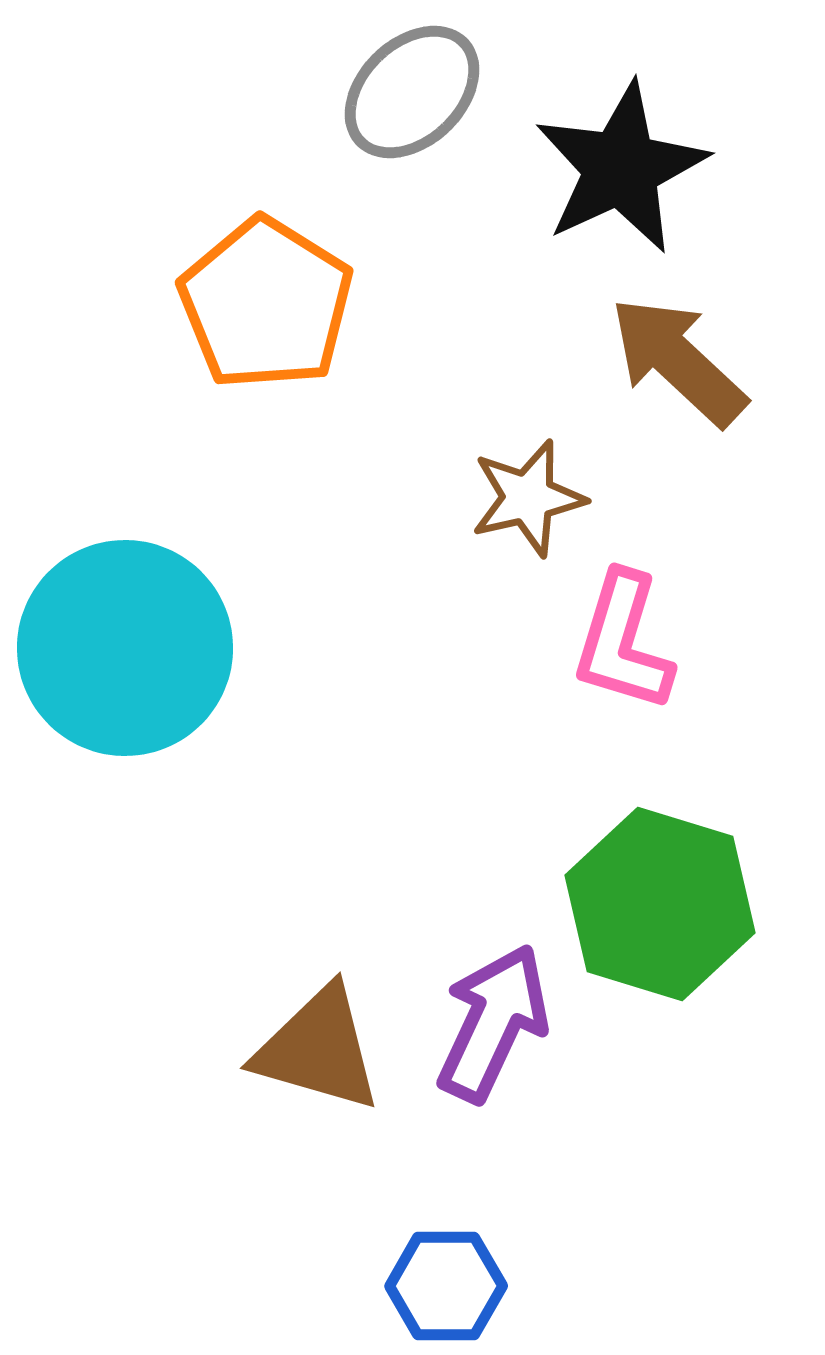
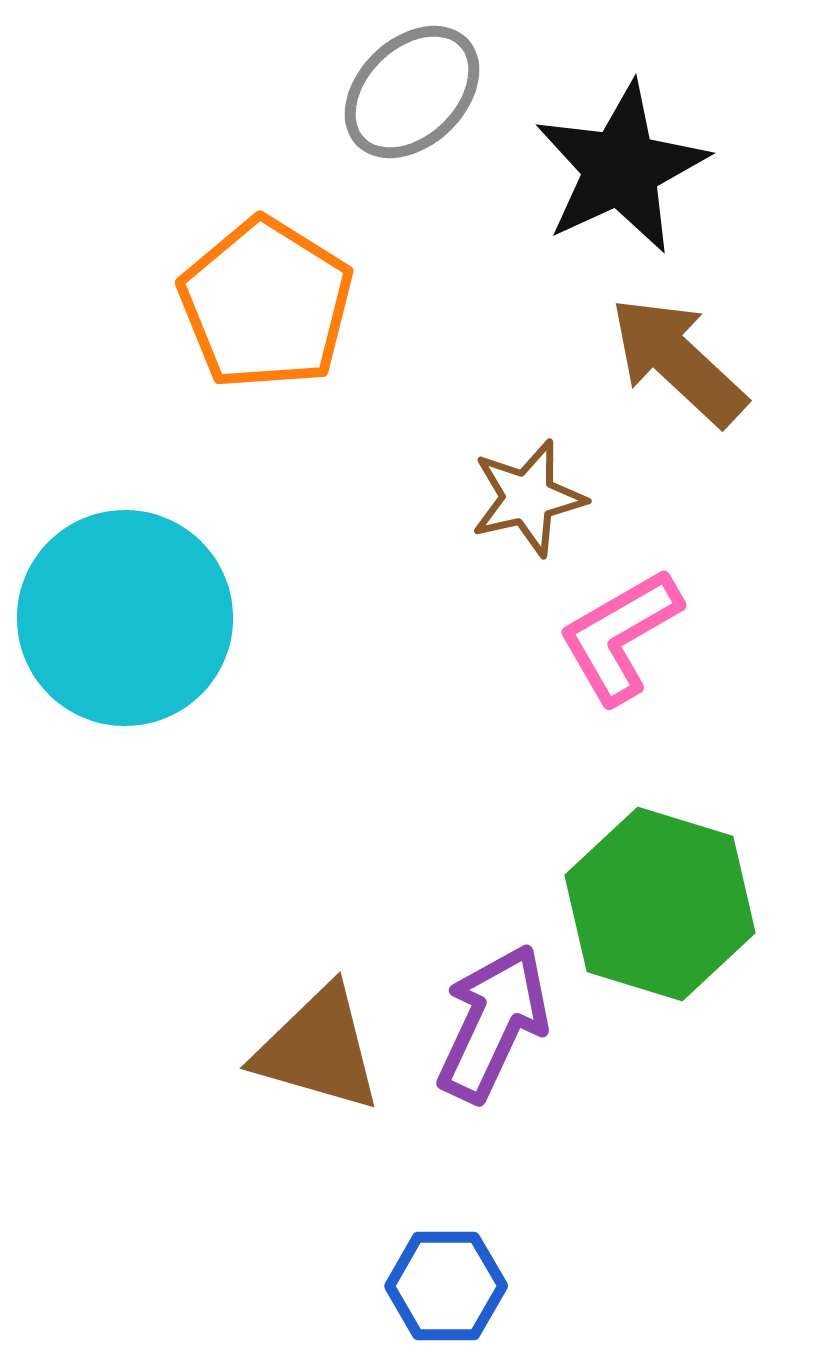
pink L-shape: moved 3 px left, 6 px up; rotated 43 degrees clockwise
cyan circle: moved 30 px up
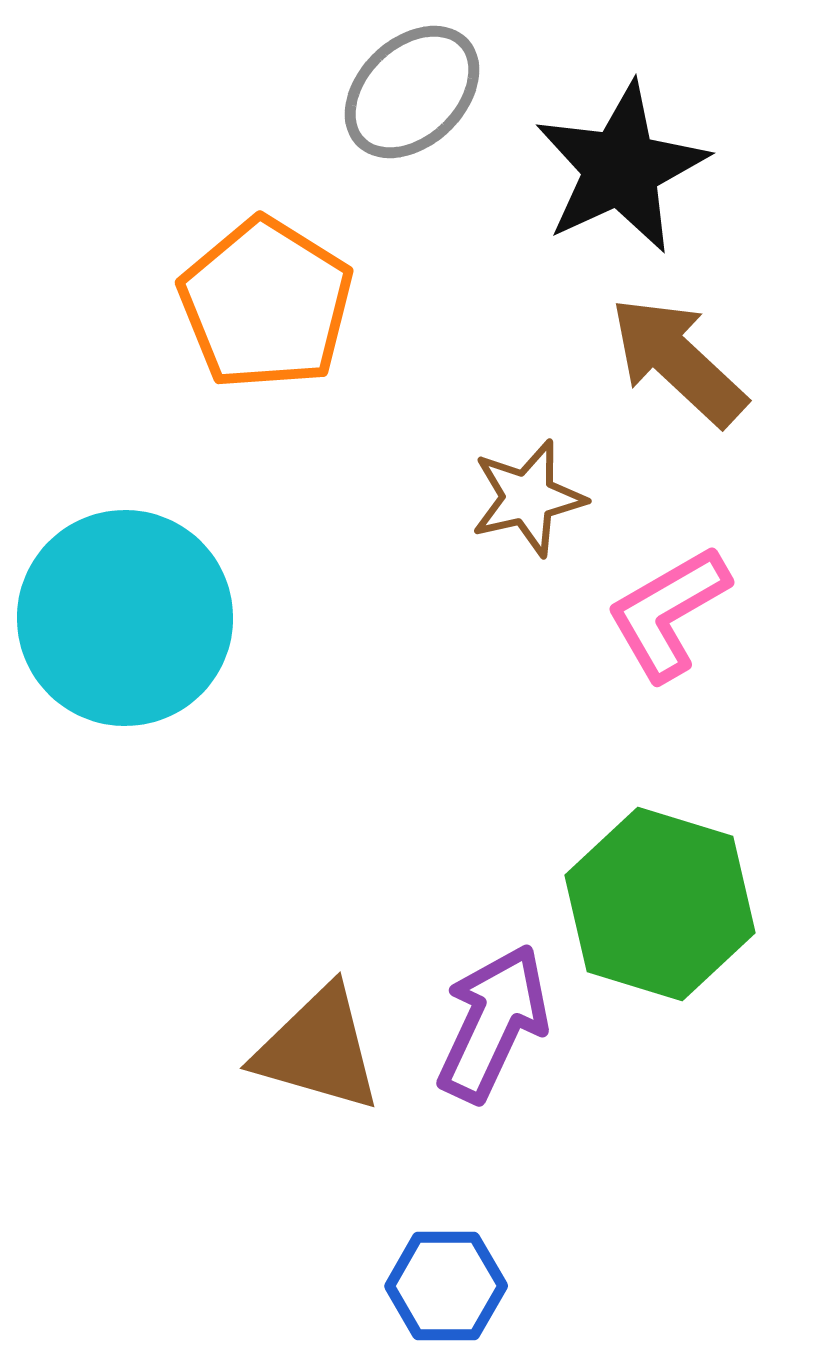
pink L-shape: moved 48 px right, 23 px up
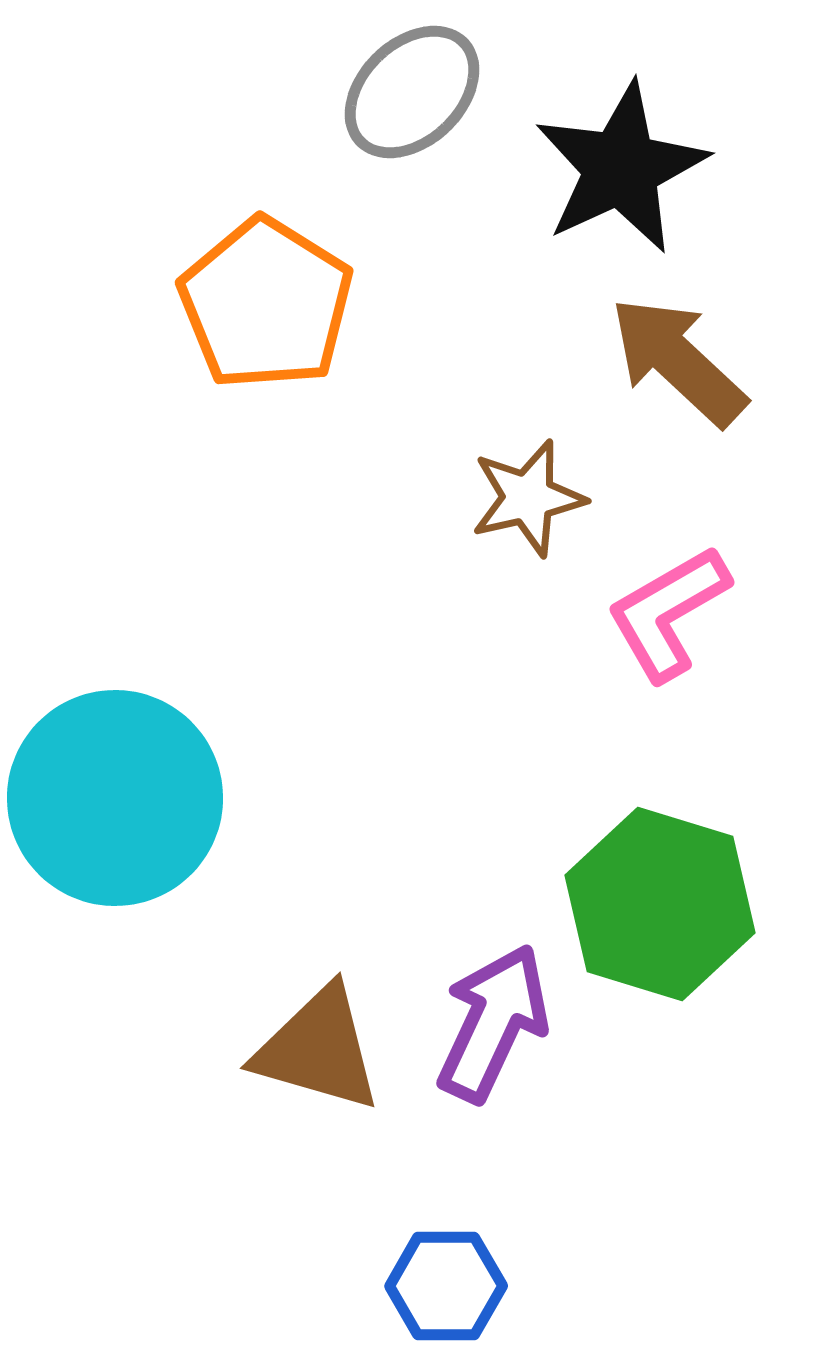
cyan circle: moved 10 px left, 180 px down
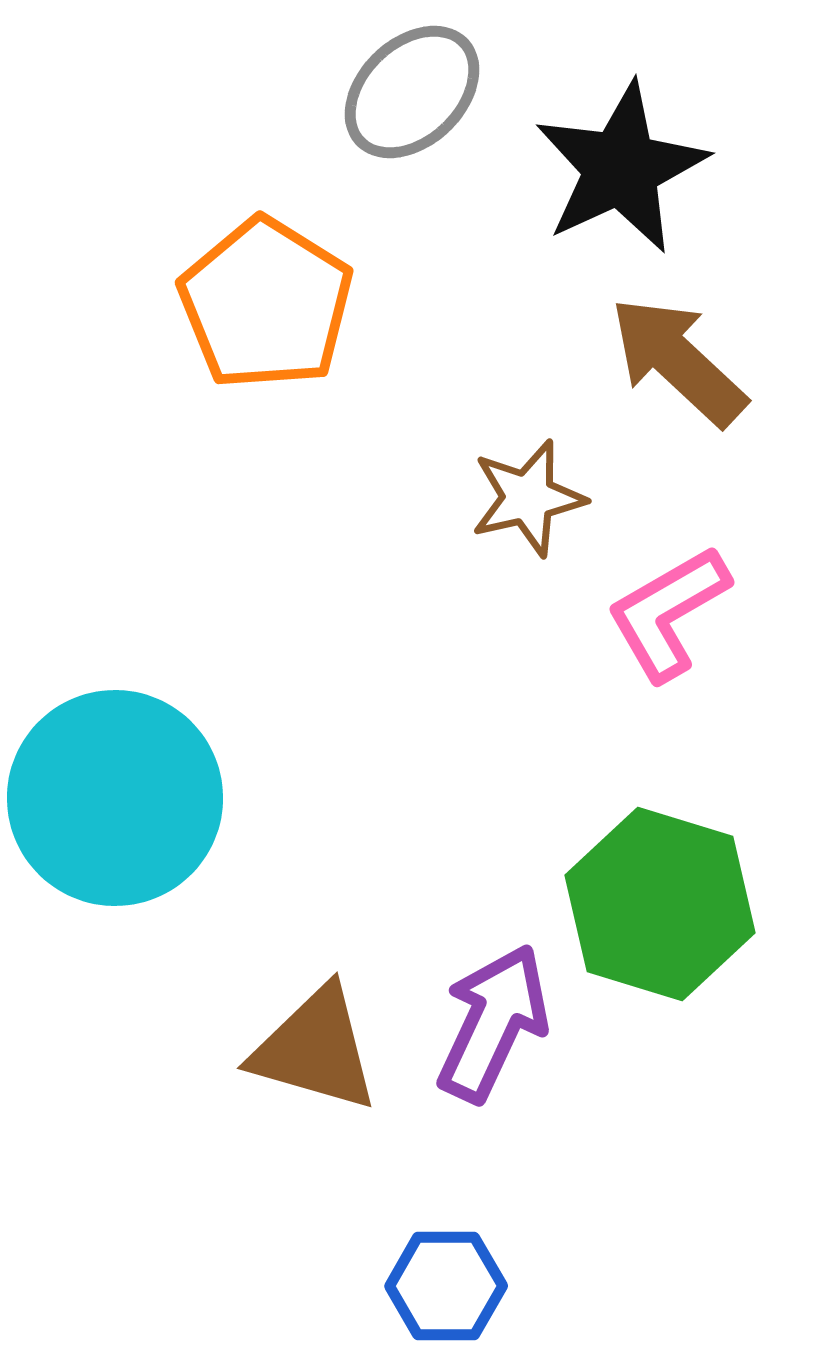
brown triangle: moved 3 px left
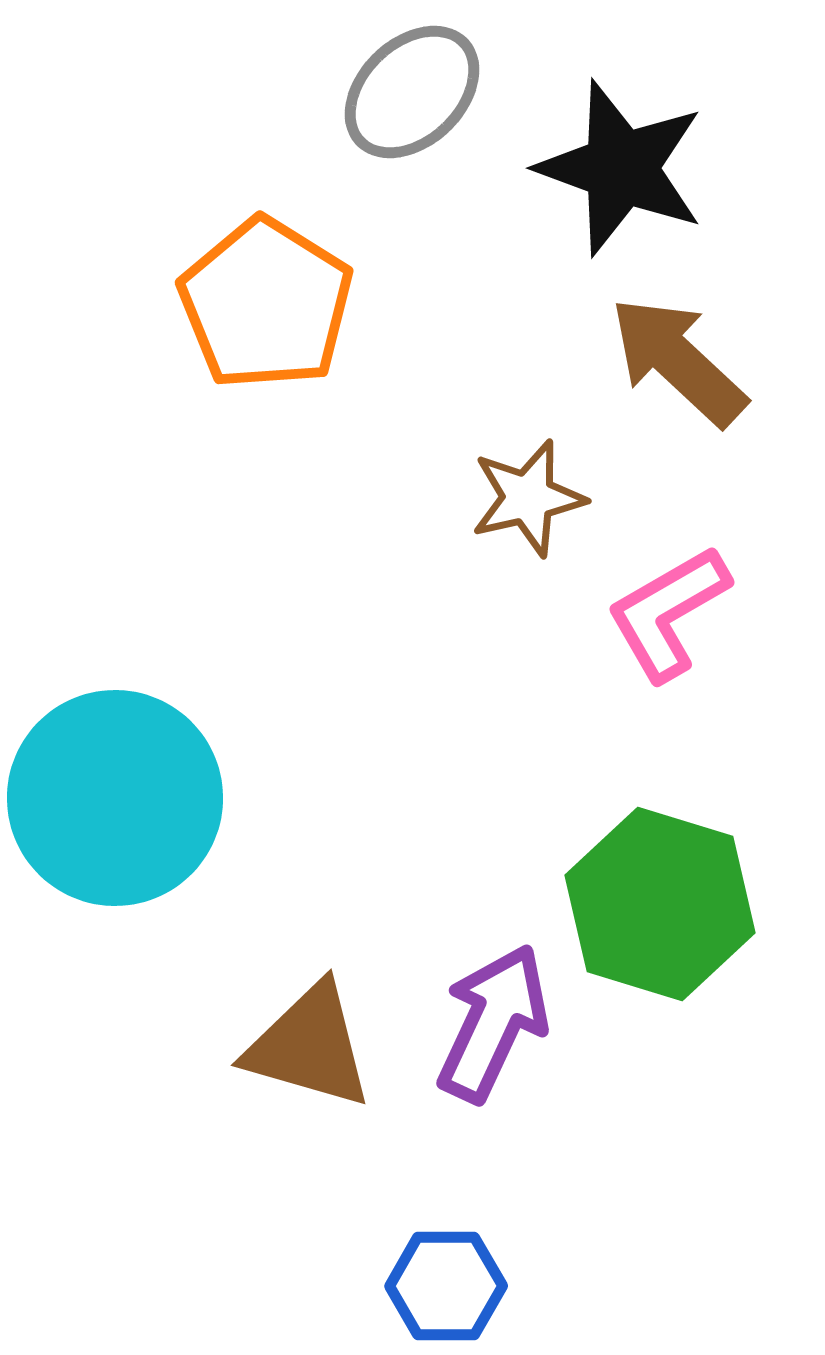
black star: rotated 27 degrees counterclockwise
brown triangle: moved 6 px left, 3 px up
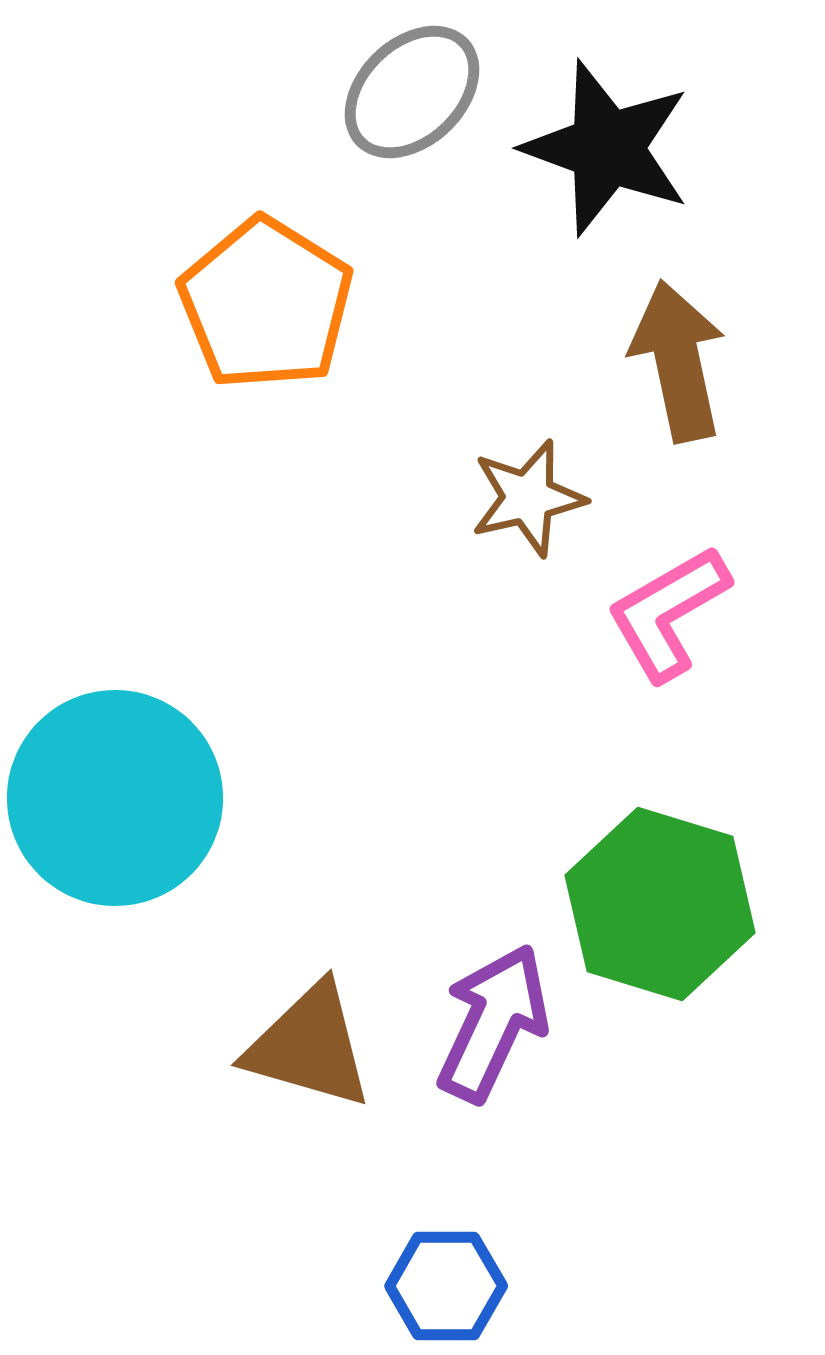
black star: moved 14 px left, 20 px up
brown arrow: rotated 35 degrees clockwise
